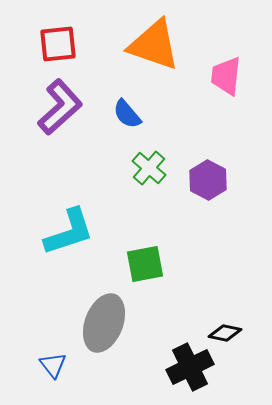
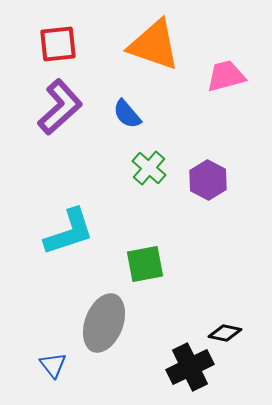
pink trapezoid: rotated 69 degrees clockwise
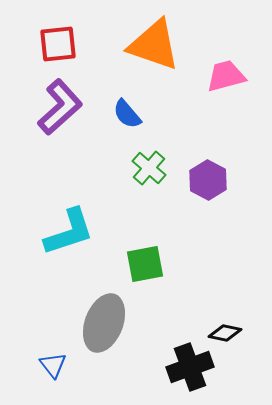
black cross: rotated 6 degrees clockwise
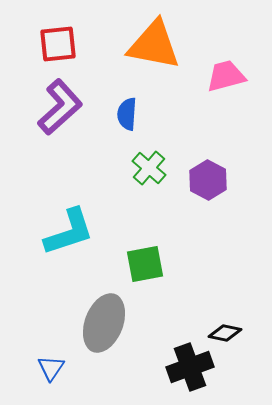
orange triangle: rotated 8 degrees counterclockwise
blue semicircle: rotated 44 degrees clockwise
blue triangle: moved 2 px left, 3 px down; rotated 12 degrees clockwise
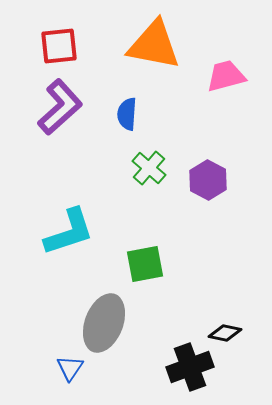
red square: moved 1 px right, 2 px down
blue triangle: moved 19 px right
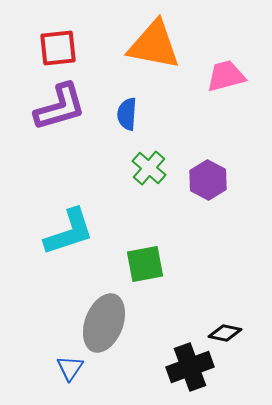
red square: moved 1 px left, 2 px down
purple L-shape: rotated 26 degrees clockwise
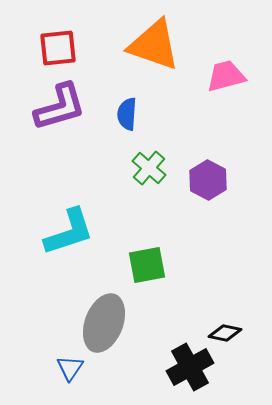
orange triangle: rotated 8 degrees clockwise
green square: moved 2 px right, 1 px down
black cross: rotated 9 degrees counterclockwise
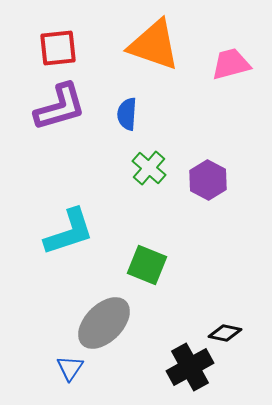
pink trapezoid: moved 5 px right, 12 px up
green square: rotated 33 degrees clockwise
gray ellipse: rotated 24 degrees clockwise
